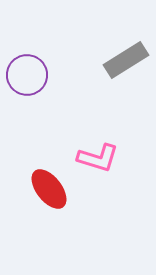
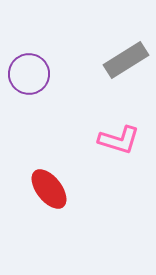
purple circle: moved 2 px right, 1 px up
pink L-shape: moved 21 px right, 18 px up
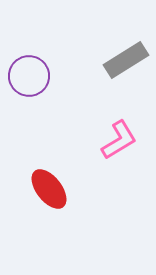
purple circle: moved 2 px down
pink L-shape: rotated 48 degrees counterclockwise
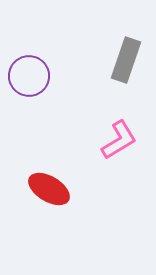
gray rectangle: rotated 39 degrees counterclockwise
red ellipse: rotated 21 degrees counterclockwise
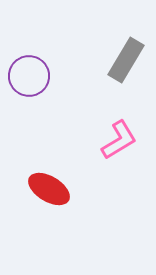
gray rectangle: rotated 12 degrees clockwise
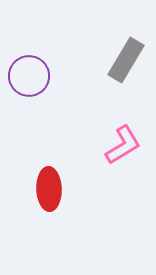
pink L-shape: moved 4 px right, 5 px down
red ellipse: rotated 57 degrees clockwise
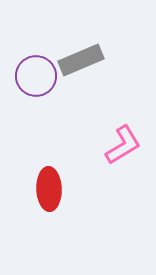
gray rectangle: moved 45 px left; rotated 36 degrees clockwise
purple circle: moved 7 px right
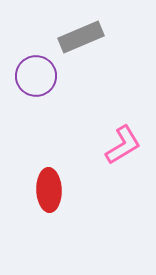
gray rectangle: moved 23 px up
red ellipse: moved 1 px down
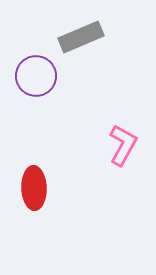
pink L-shape: rotated 30 degrees counterclockwise
red ellipse: moved 15 px left, 2 px up
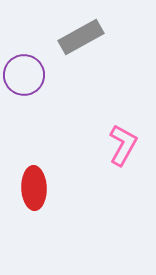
gray rectangle: rotated 6 degrees counterclockwise
purple circle: moved 12 px left, 1 px up
